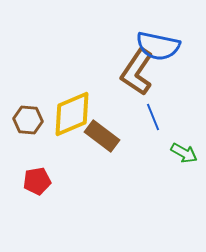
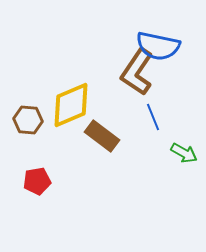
yellow diamond: moved 1 px left, 9 px up
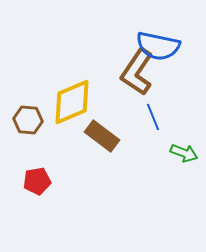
yellow diamond: moved 1 px right, 3 px up
green arrow: rotated 8 degrees counterclockwise
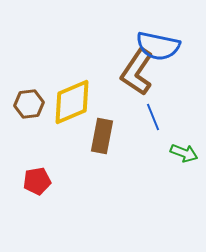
brown hexagon: moved 1 px right, 16 px up; rotated 12 degrees counterclockwise
brown rectangle: rotated 64 degrees clockwise
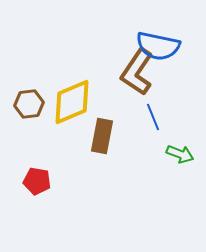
green arrow: moved 4 px left, 1 px down
red pentagon: rotated 20 degrees clockwise
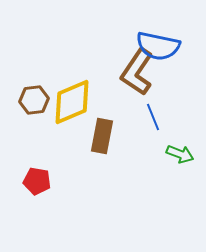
brown hexagon: moved 5 px right, 4 px up
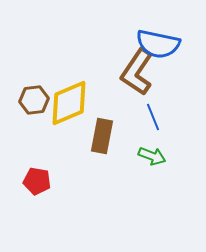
blue semicircle: moved 2 px up
yellow diamond: moved 3 px left, 1 px down
green arrow: moved 28 px left, 2 px down
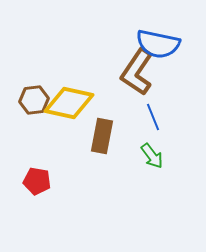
yellow diamond: rotated 36 degrees clockwise
green arrow: rotated 32 degrees clockwise
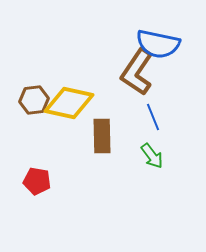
brown rectangle: rotated 12 degrees counterclockwise
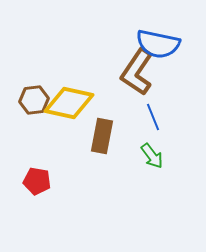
brown rectangle: rotated 12 degrees clockwise
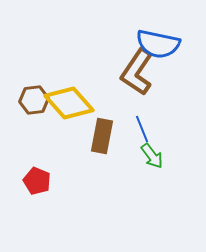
yellow diamond: rotated 36 degrees clockwise
blue line: moved 11 px left, 12 px down
red pentagon: rotated 12 degrees clockwise
